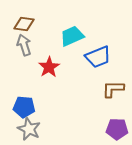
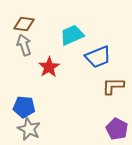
cyan trapezoid: moved 1 px up
brown L-shape: moved 3 px up
purple pentagon: rotated 25 degrees clockwise
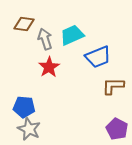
gray arrow: moved 21 px right, 6 px up
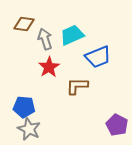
brown L-shape: moved 36 px left
purple pentagon: moved 4 px up
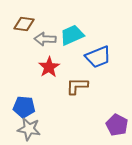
gray arrow: rotated 70 degrees counterclockwise
gray star: rotated 15 degrees counterclockwise
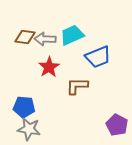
brown diamond: moved 1 px right, 13 px down
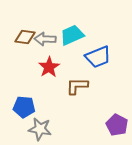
gray star: moved 11 px right
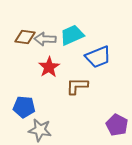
gray star: moved 1 px down
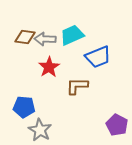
gray star: rotated 20 degrees clockwise
